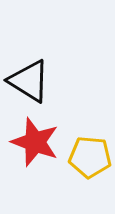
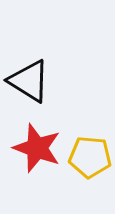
red star: moved 2 px right, 6 px down
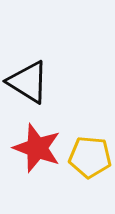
black triangle: moved 1 px left, 1 px down
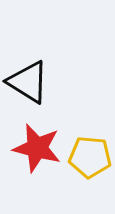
red star: rotated 6 degrees counterclockwise
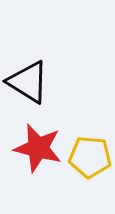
red star: moved 1 px right
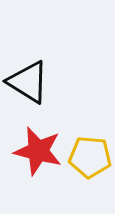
red star: moved 3 px down
